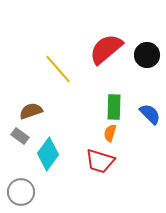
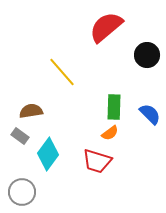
red semicircle: moved 22 px up
yellow line: moved 4 px right, 3 px down
brown semicircle: rotated 10 degrees clockwise
orange semicircle: rotated 144 degrees counterclockwise
red trapezoid: moved 3 px left
gray circle: moved 1 px right
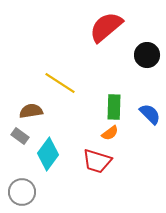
yellow line: moved 2 px left, 11 px down; rotated 16 degrees counterclockwise
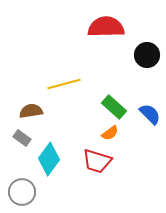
red semicircle: rotated 39 degrees clockwise
yellow line: moved 4 px right, 1 px down; rotated 48 degrees counterclockwise
green rectangle: rotated 50 degrees counterclockwise
gray rectangle: moved 2 px right, 2 px down
cyan diamond: moved 1 px right, 5 px down
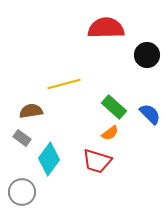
red semicircle: moved 1 px down
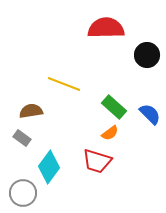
yellow line: rotated 36 degrees clockwise
cyan diamond: moved 8 px down
gray circle: moved 1 px right, 1 px down
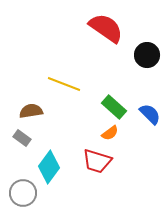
red semicircle: rotated 36 degrees clockwise
